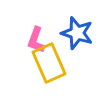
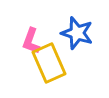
pink L-shape: moved 5 px left, 1 px down
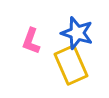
yellow rectangle: moved 22 px right, 2 px down
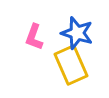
pink L-shape: moved 3 px right, 4 px up
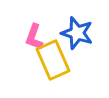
yellow rectangle: moved 18 px left, 5 px up
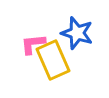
pink L-shape: moved 1 px left, 7 px down; rotated 64 degrees clockwise
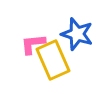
blue star: moved 1 px down
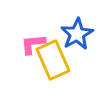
blue star: rotated 24 degrees clockwise
